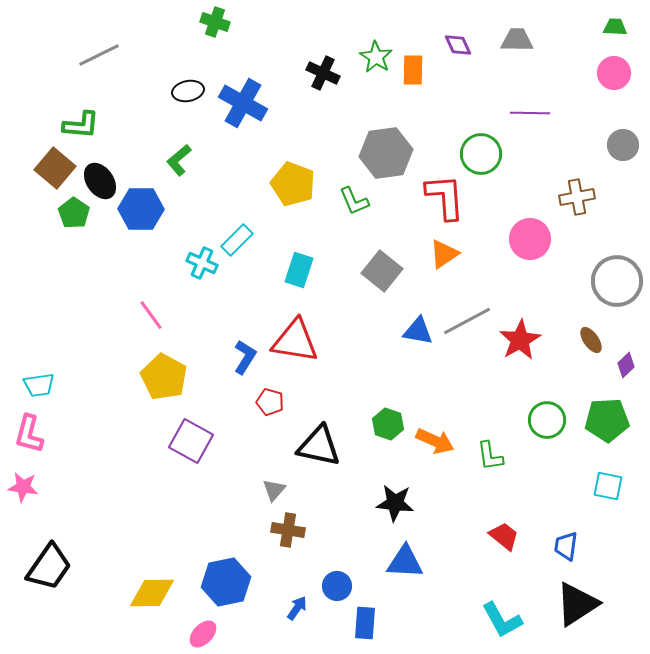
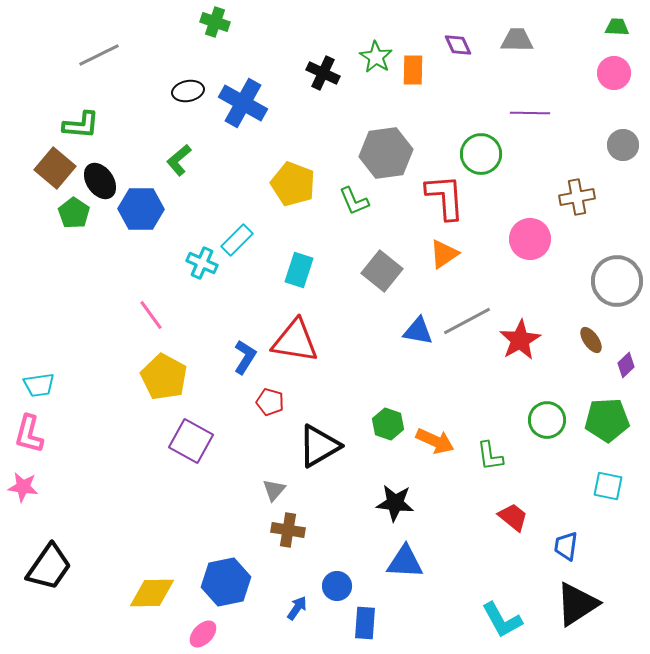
green trapezoid at (615, 27): moved 2 px right
black triangle at (319, 446): rotated 42 degrees counterclockwise
red trapezoid at (504, 536): moved 9 px right, 19 px up
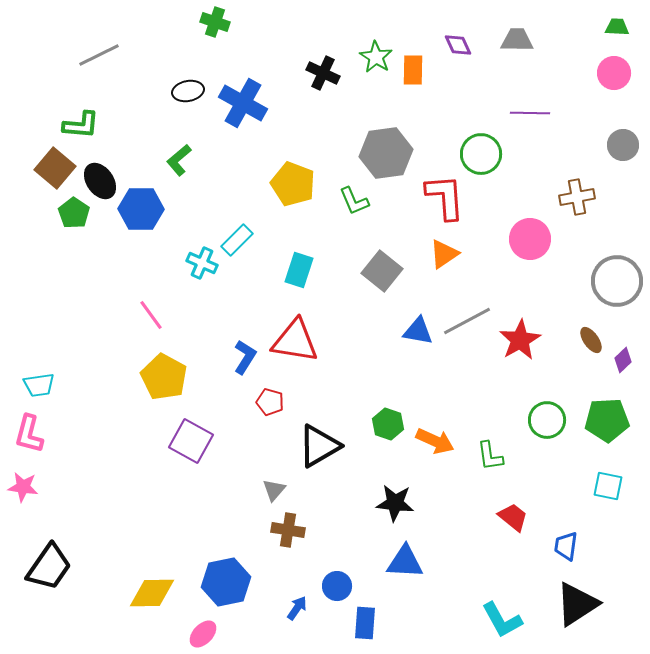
purple diamond at (626, 365): moved 3 px left, 5 px up
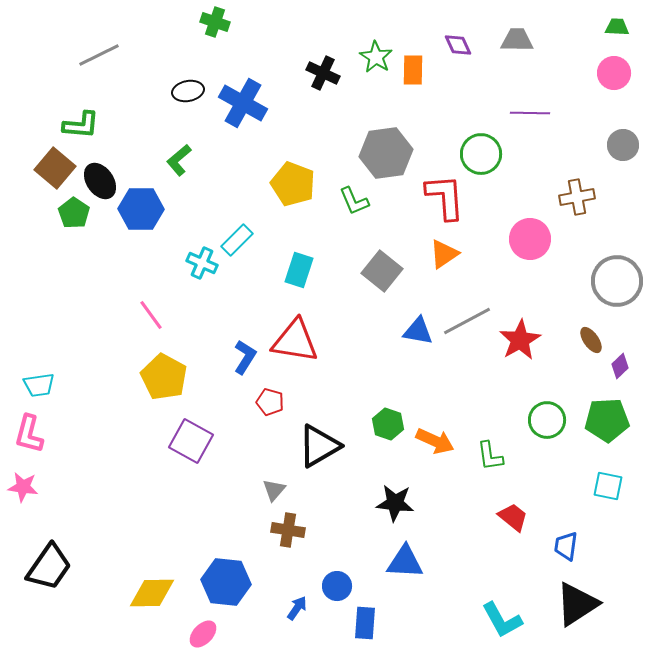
purple diamond at (623, 360): moved 3 px left, 6 px down
blue hexagon at (226, 582): rotated 18 degrees clockwise
